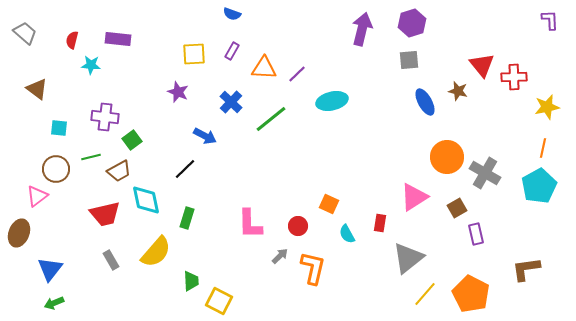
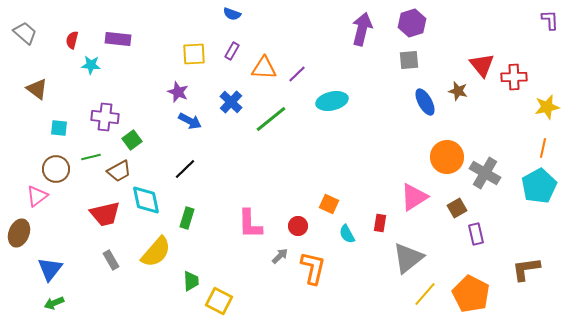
blue arrow at (205, 136): moved 15 px left, 15 px up
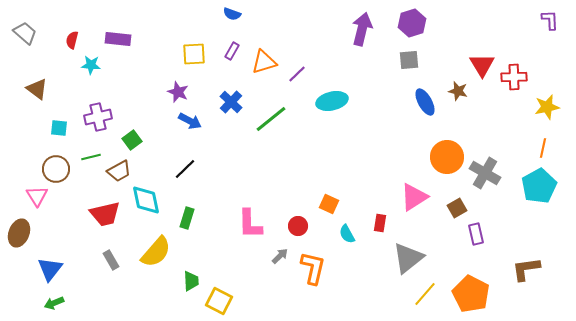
red triangle at (482, 65): rotated 8 degrees clockwise
orange triangle at (264, 68): moved 6 px up; rotated 20 degrees counterclockwise
purple cross at (105, 117): moved 7 px left; rotated 20 degrees counterclockwise
pink triangle at (37, 196): rotated 25 degrees counterclockwise
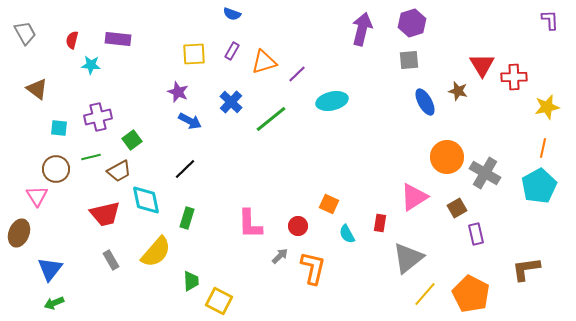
gray trapezoid at (25, 33): rotated 20 degrees clockwise
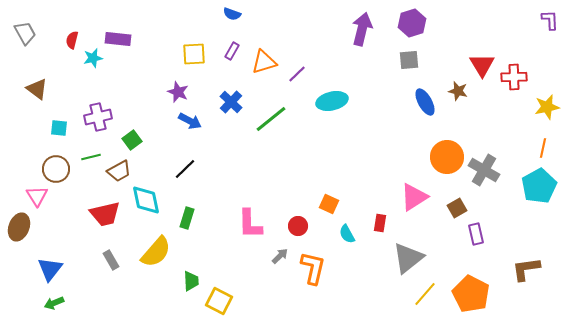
cyan star at (91, 65): moved 2 px right, 7 px up; rotated 18 degrees counterclockwise
gray cross at (485, 173): moved 1 px left, 3 px up
brown ellipse at (19, 233): moved 6 px up
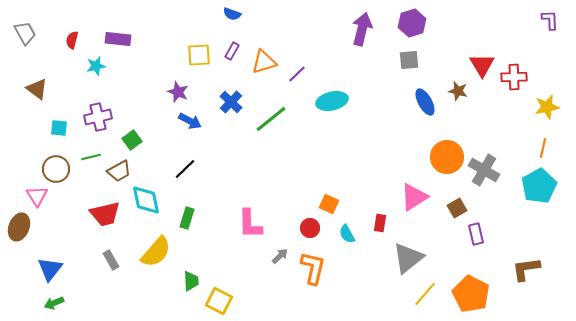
yellow square at (194, 54): moved 5 px right, 1 px down
cyan star at (93, 58): moved 3 px right, 8 px down
red circle at (298, 226): moved 12 px right, 2 px down
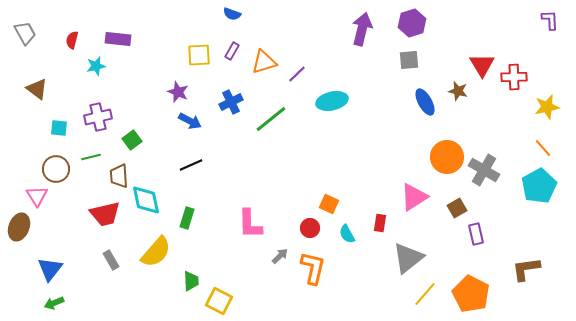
blue cross at (231, 102): rotated 20 degrees clockwise
orange line at (543, 148): rotated 54 degrees counterclockwise
black line at (185, 169): moved 6 px right, 4 px up; rotated 20 degrees clockwise
brown trapezoid at (119, 171): moved 5 px down; rotated 115 degrees clockwise
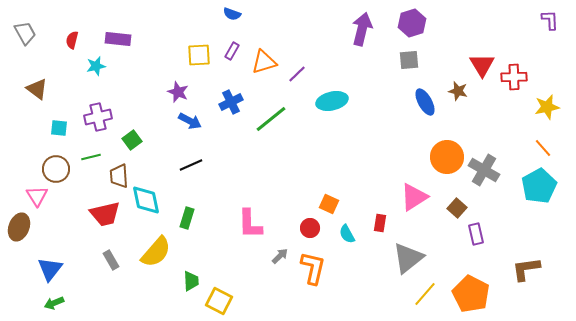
brown square at (457, 208): rotated 18 degrees counterclockwise
